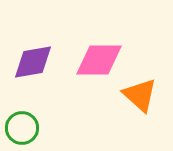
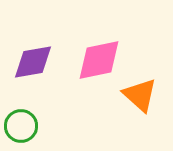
pink diamond: rotated 12 degrees counterclockwise
green circle: moved 1 px left, 2 px up
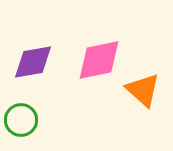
orange triangle: moved 3 px right, 5 px up
green circle: moved 6 px up
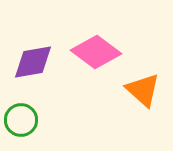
pink diamond: moved 3 px left, 8 px up; rotated 48 degrees clockwise
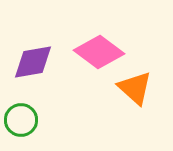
pink diamond: moved 3 px right
orange triangle: moved 8 px left, 2 px up
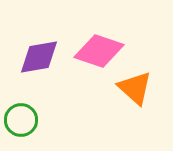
pink diamond: moved 1 px up; rotated 18 degrees counterclockwise
purple diamond: moved 6 px right, 5 px up
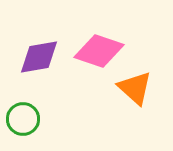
green circle: moved 2 px right, 1 px up
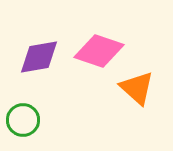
orange triangle: moved 2 px right
green circle: moved 1 px down
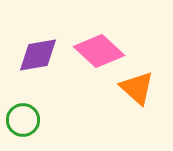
pink diamond: rotated 24 degrees clockwise
purple diamond: moved 1 px left, 2 px up
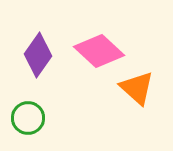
purple diamond: rotated 45 degrees counterclockwise
green circle: moved 5 px right, 2 px up
